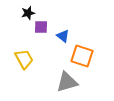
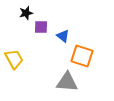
black star: moved 2 px left
yellow trapezoid: moved 10 px left
gray triangle: rotated 20 degrees clockwise
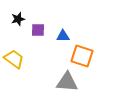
black star: moved 8 px left, 6 px down
purple square: moved 3 px left, 3 px down
blue triangle: rotated 40 degrees counterclockwise
yellow trapezoid: rotated 25 degrees counterclockwise
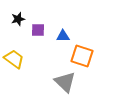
gray triangle: moved 2 px left; rotated 40 degrees clockwise
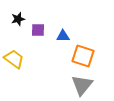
orange square: moved 1 px right
gray triangle: moved 17 px right, 3 px down; rotated 25 degrees clockwise
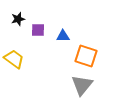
orange square: moved 3 px right
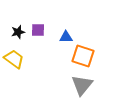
black star: moved 13 px down
blue triangle: moved 3 px right, 1 px down
orange square: moved 3 px left
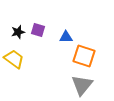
purple square: rotated 16 degrees clockwise
orange square: moved 1 px right
